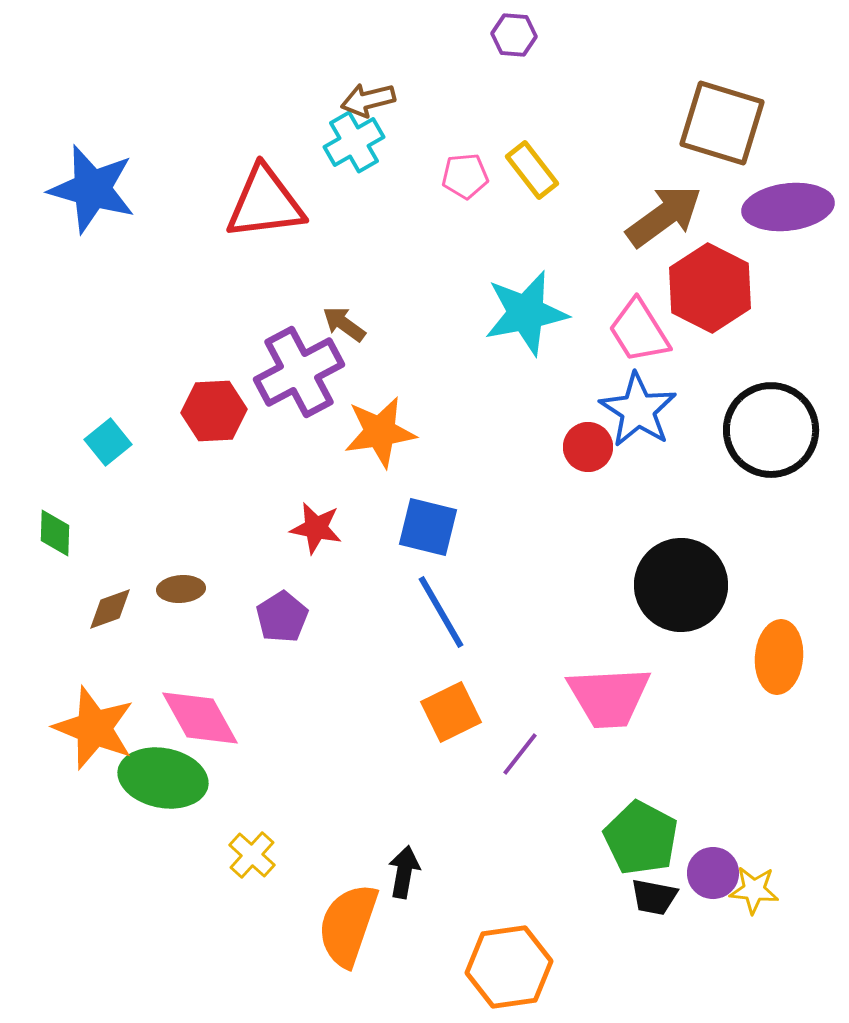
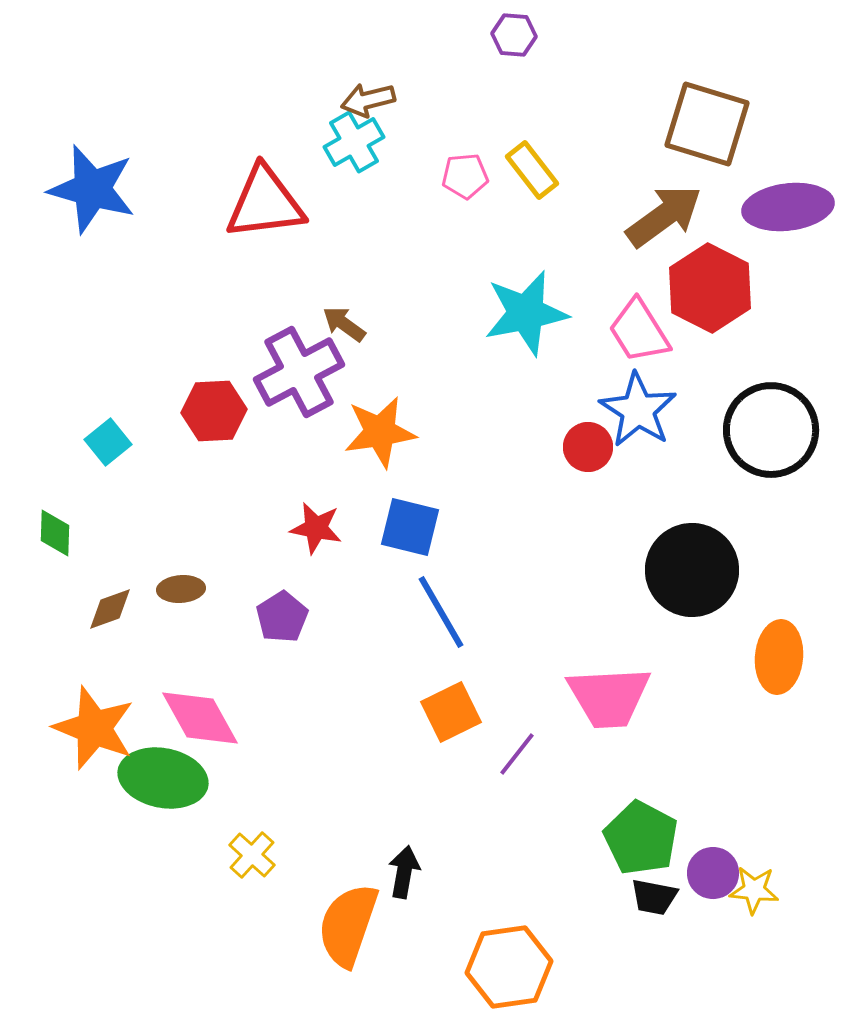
brown square at (722, 123): moved 15 px left, 1 px down
blue square at (428, 527): moved 18 px left
black circle at (681, 585): moved 11 px right, 15 px up
purple line at (520, 754): moved 3 px left
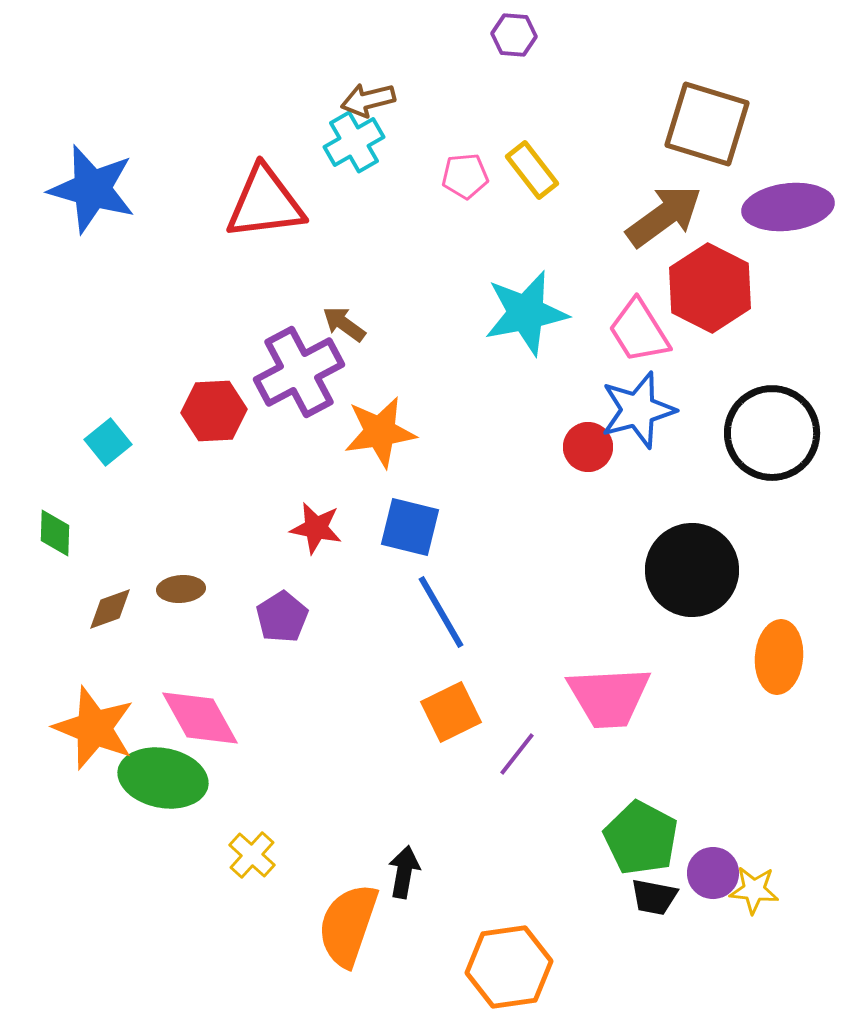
blue star at (638, 410): rotated 24 degrees clockwise
black circle at (771, 430): moved 1 px right, 3 px down
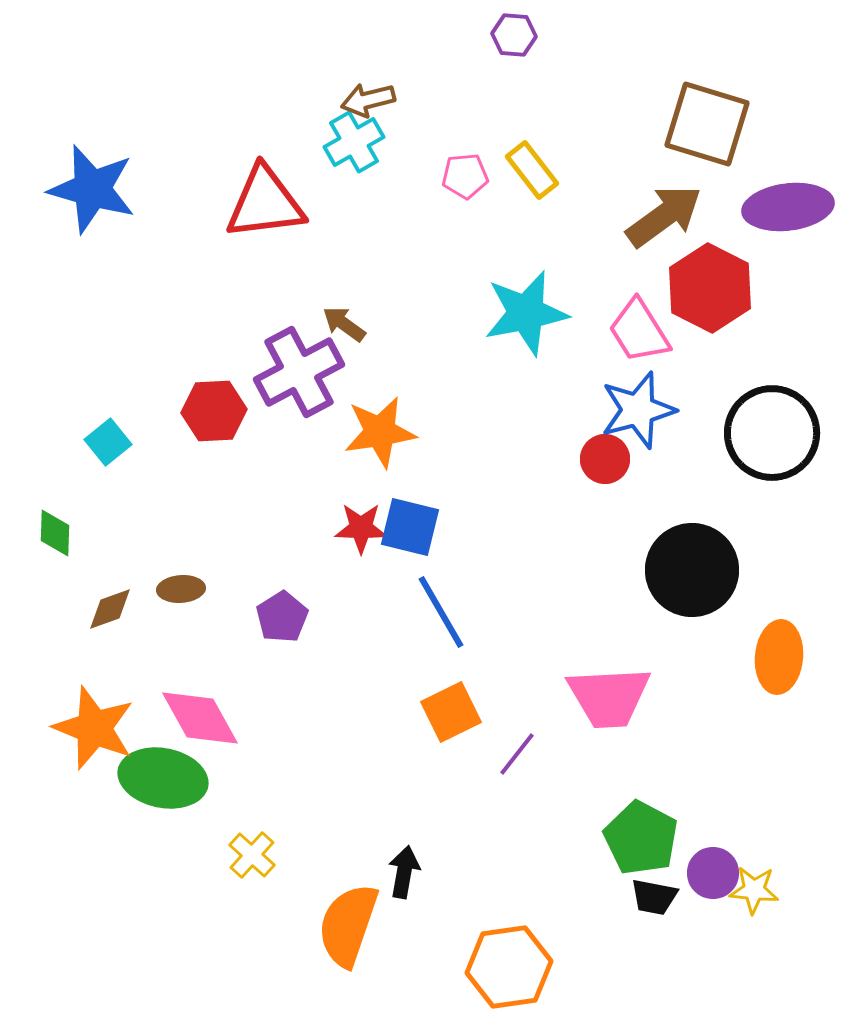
red circle at (588, 447): moved 17 px right, 12 px down
red star at (316, 528): moved 45 px right; rotated 10 degrees counterclockwise
